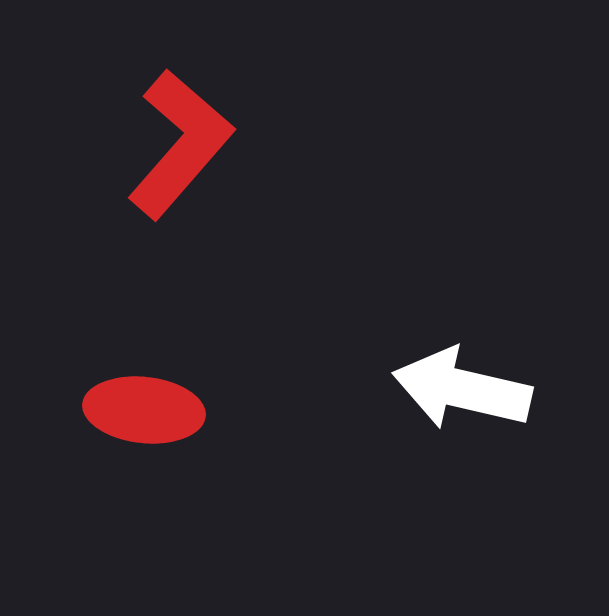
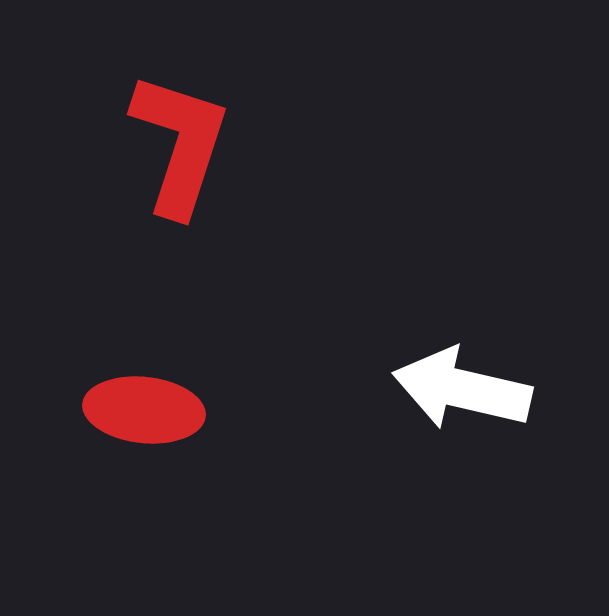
red L-shape: rotated 23 degrees counterclockwise
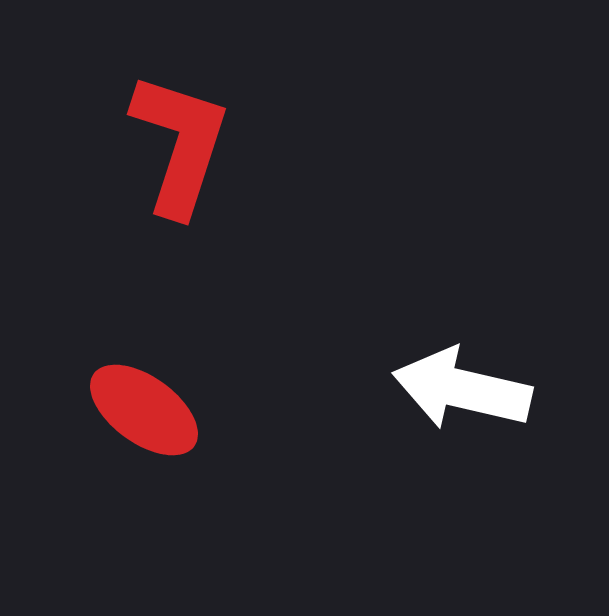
red ellipse: rotated 30 degrees clockwise
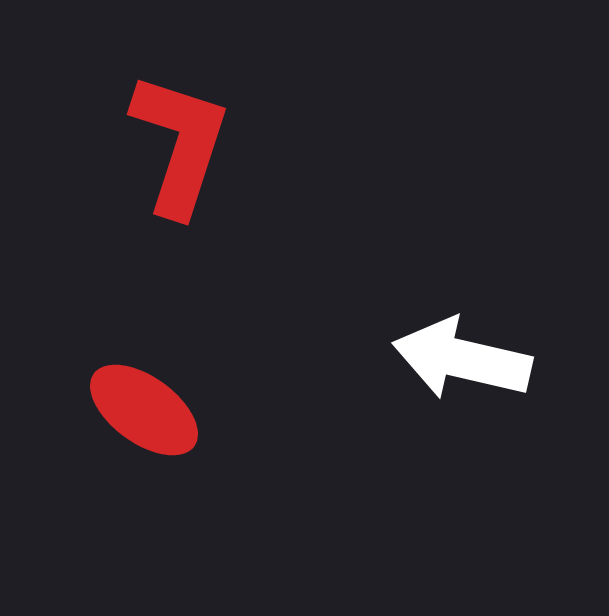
white arrow: moved 30 px up
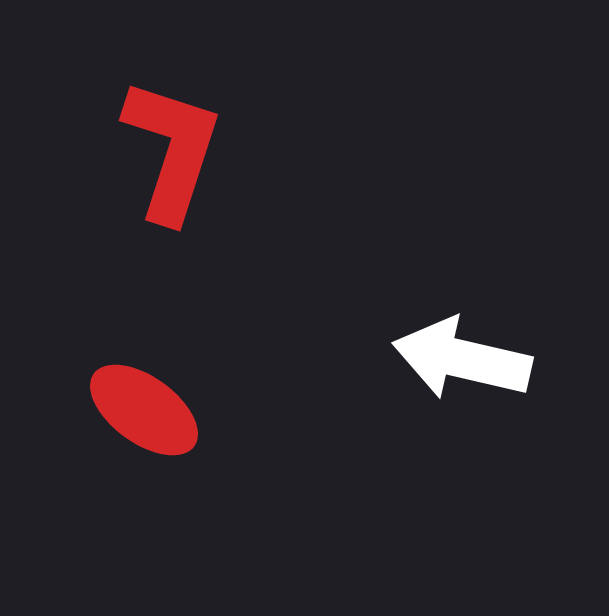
red L-shape: moved 8 px left, 6 px down
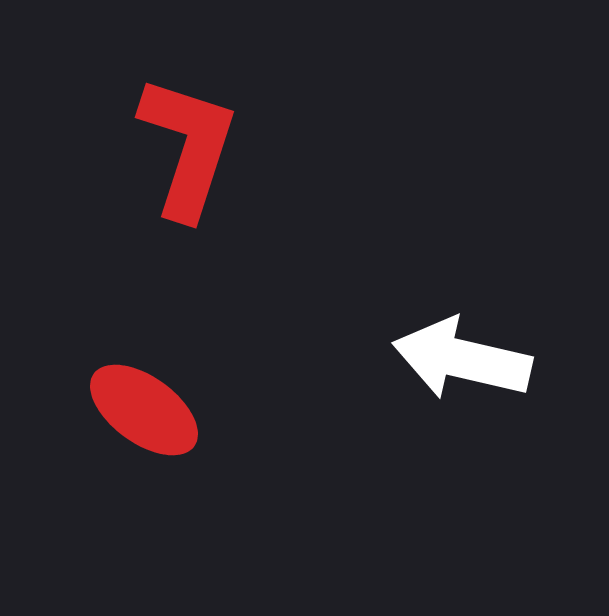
red L-shape: moved 16 px right, 3 px up
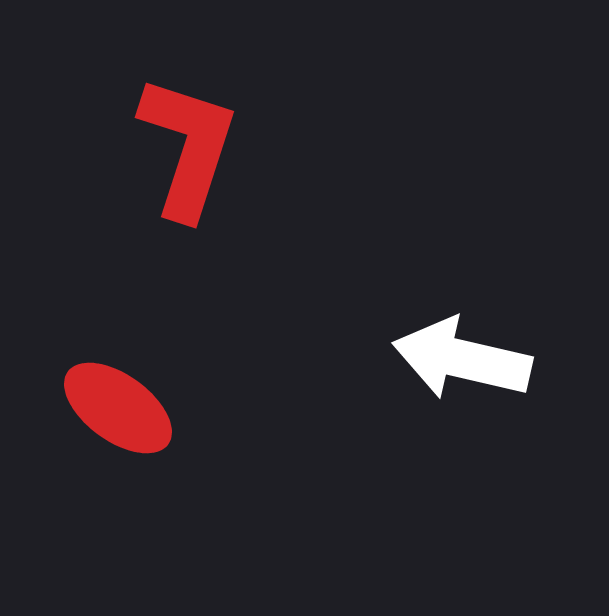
red ellipse: moved 26 px left, 2 px up
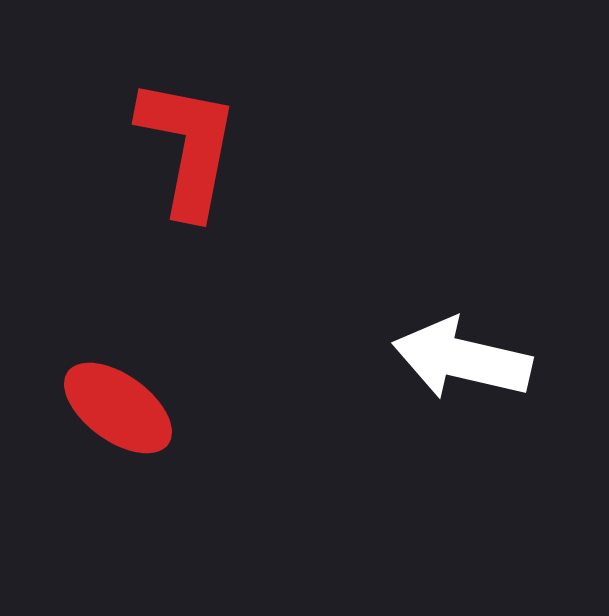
red L-shape: rotated 7 degrees counterclockwise
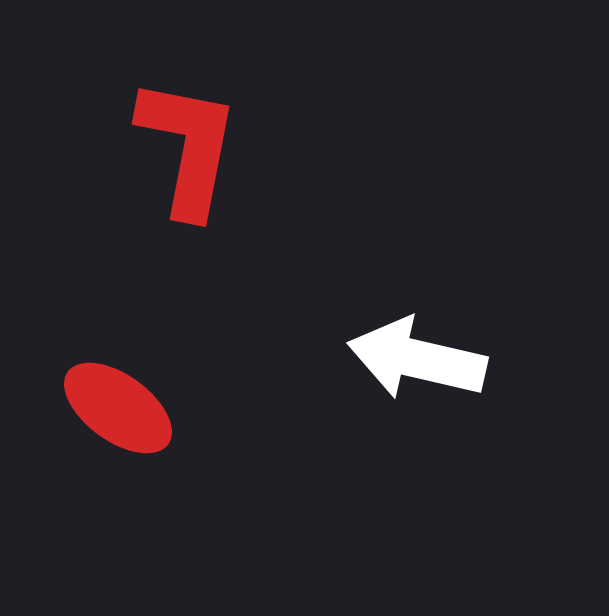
white arrow: moved 45 px left
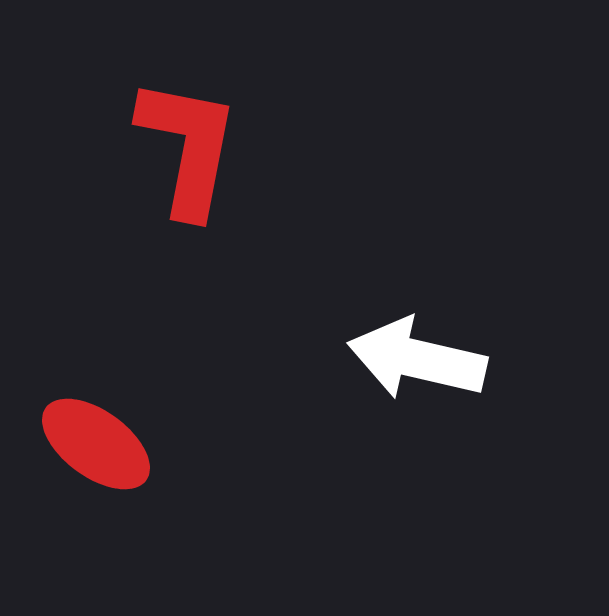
red ellipse: moved 22 px left, 36 px down
